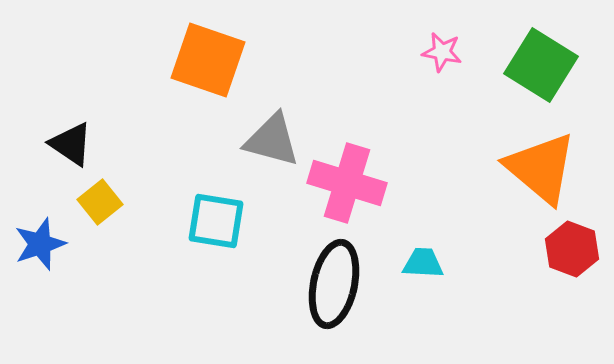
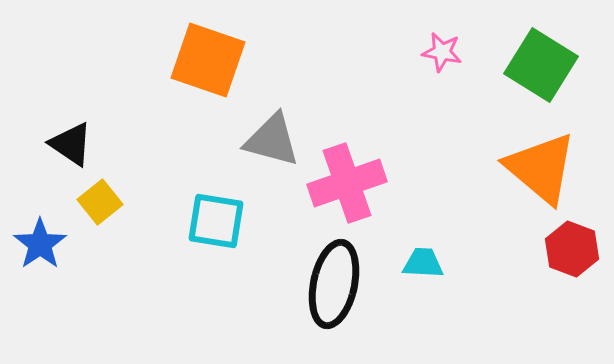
pink cross: rotated 36 degrees counterclockwise
blue star: rotated 16 degrees counterclockwise
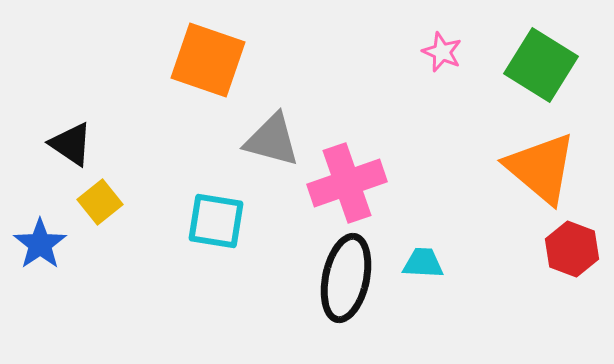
pink star: rotated 12 degrees clockwise
black ellipse: moved 12 px right, 6 px up
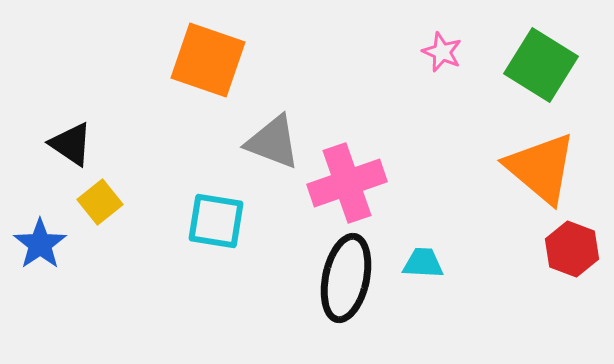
gray triangle: moved 1 px right, 2 px down; rotated 6 degrees clockwise
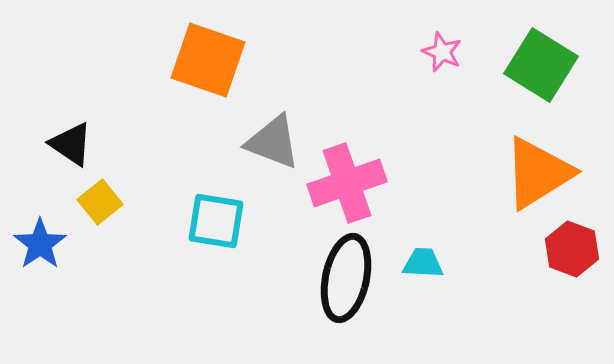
orange triangle: moved 3 px left, 5 px down; rotated 48 degrees clockwise
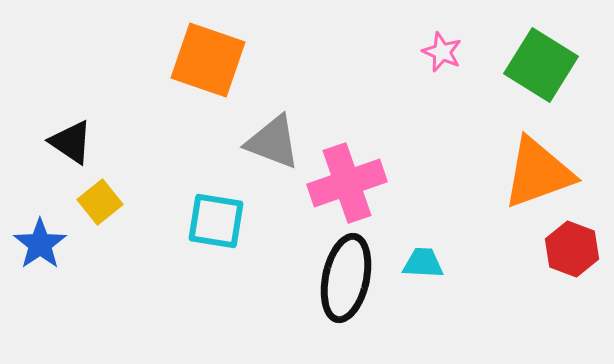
black triangle: moved 2 px up
orange triangle: rotated 12 degrees clockwise
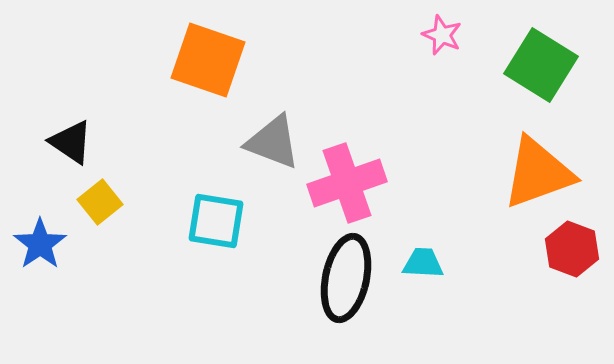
pink star: moved 17 px up
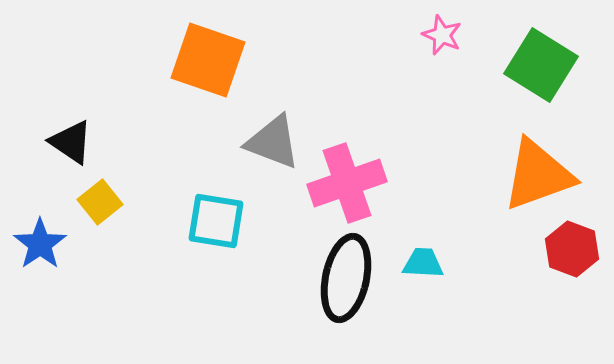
orange triangle: moved 2 px down
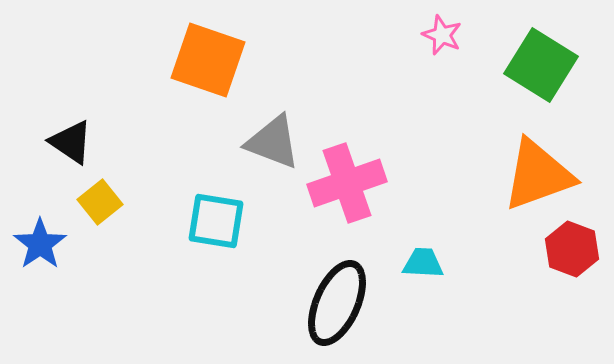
black ellipse: moved 9 px left, 25 px down; rotated 12 degrees clockwise
